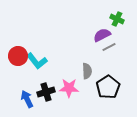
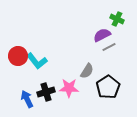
gray semicircle: rotated 35 degrees clockwise
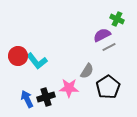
black cross: moved 5 px down
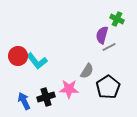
purple semicircle: rotated 48 degrees counterclockwise
pink star: moved 1 px down
blue arrow: moved 3 px left, 2 px down
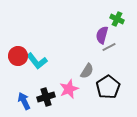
pink star: rotated 24 degrees counterclockwise
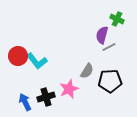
black pentagon: moved 2 px right, 6 px up; rotated 30 degrees clockwise
blue arrow: moved 1 px right, 1 px down
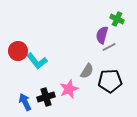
red circle: moved 5 px up
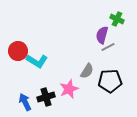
gray line: moved 1 px left
cyan L-shape: rotated 20 degrees counterclockwise
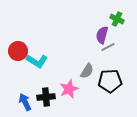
black cross: rotated 12 degrees clockwise
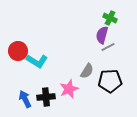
green cross: moved 7 px left, 1 px up
blue arrow: moved 3 px up
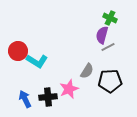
black cross: moved 2 px right
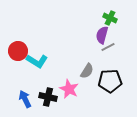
pink star: rotated 24 degrees counterclockwise
black cross: rotated 18 degrees clockwise
